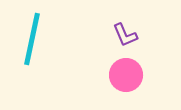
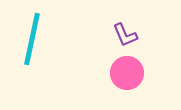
pink circle: moved 1 px right, 2 px up
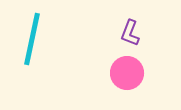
purple L-shape: moved 5 px right, 2 px up; rotated 44 degrees clockwise
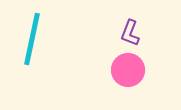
pink circle: moved 1 px right, 3 px up
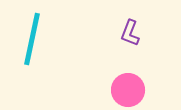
pink circle: moved 20 px down
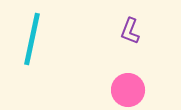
purple L-shape: moved 2 px up
